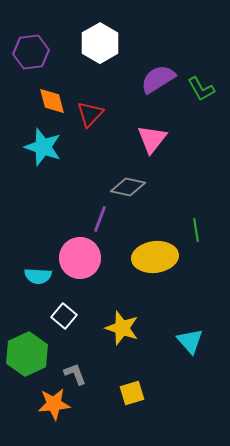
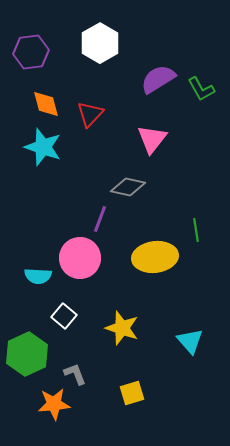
orange diamond: moved 6 px left, 3 px down
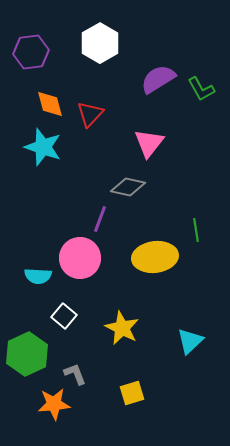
orange diamond: moved 4 px right
pink triangle: moved 3 px left, 4 px down
yellow star: rotated 8 degrees clockwise
cyan triangle: rotated 28 degrees clockwise
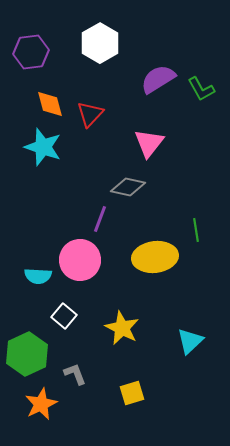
pink circle: moved 2 px down
orange star: moved 13 px left; rotated 20 degrees counterclockwise
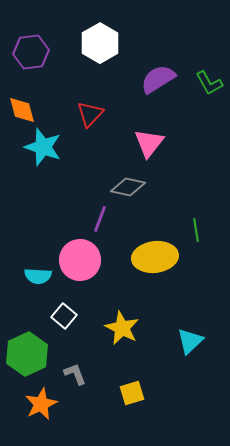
green L-shape: moved 8 px right, 6 px up
orange diamond: moved 28 px left, 6 px down
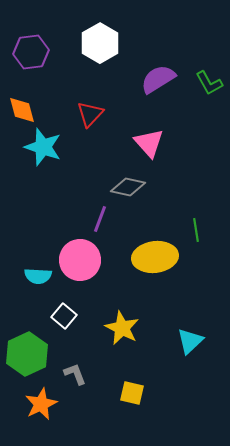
pink triangle: rotated 20 degrees counterclockwise
yellow square: rotated 30 degrees clockwise
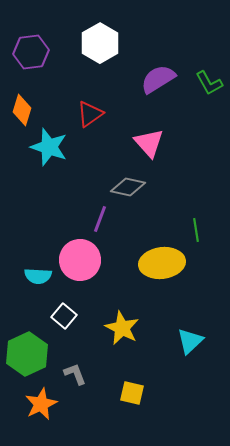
orange diamond: rotated 32 degrees clockwise
red triangle: rotated 12 degrees clockwise
cyan star: moved 6 px right
yellow ellipse: moved 7 px right, 6 px down
